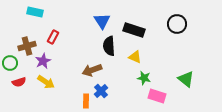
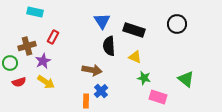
brown arrow: rotated 150 degrees counterclockwise
pink rectangle: moved 1 px right, 1 px down
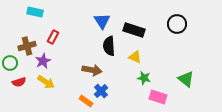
orange rectangle: rotated 56 degrees counterclockwise
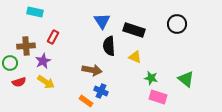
brown cross: moved 1 px left; rotated 12 degrees clockwise
green star: moved 7 px right
blue cross: rotated 24 degrees counterclockwise
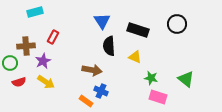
cyan rectangle: rotated 28 degrees counterclockwise
black rectangle: moved 4 px right
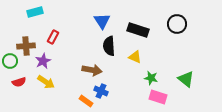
green circle: moved 2 px up
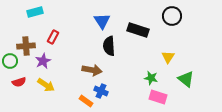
black circle: moved 5 px left, 8 px up
yellow triangle: moved 33 px right; rotated 40 degrees clockwise
yellow arrow: moved 3 px down
